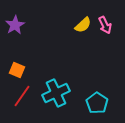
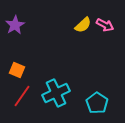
pink arrow: rotated 36 degrees counterclockwise
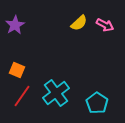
yellow semicircle: moved 4 px left, 2 px up
cyan cross: rotated 12 degrees counterclockwise
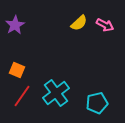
cyan pentagon: rotated 25 degrees clockwise
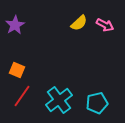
cyan cross: moved 3 px right, 7 px down
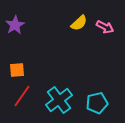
pink arrow: moved 2 px down
orange square: rotated 28 degrees counterclockwise
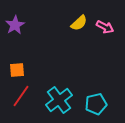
red line: moved 1 px left
cyan pentagon: moved 1 px left, 1 px down
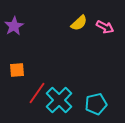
purple star: moved 1 px left, 1 px down
red line: moved 16 px right, 3 px up
cyan cross: rotated 8 degrees counterclockwise
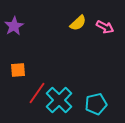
yellow semicircle: moved 1 px left
orange square: moved 1 px right
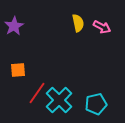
yellow semicircle: rotated 60 degrees counterclockwise
pink arrow: moved 3 px left
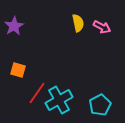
orange square: rotated 21 degrees clockwise
cyan cross: rotated 16 degrees clockwise
cyan pentagon: moved 4 px right, 1 px down; rotated 15 degrees counterclockwise
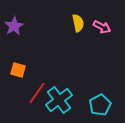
cyan cross: rotated 8 degrees counterclockwise
